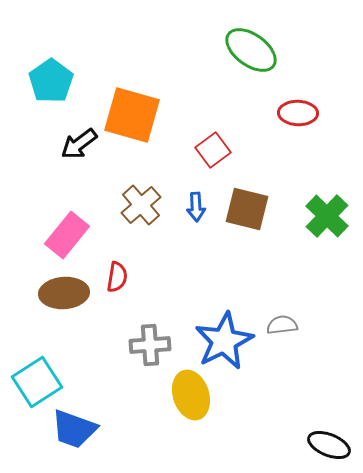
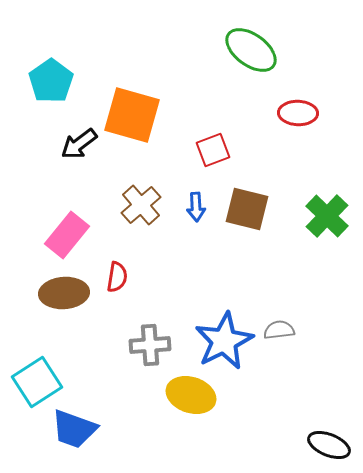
red square: rotated 16 degrees clockwise
gray semicircle: moved 3 px left, 5 px down
yellow ellipse: rotated 54 degrees counterclockwise
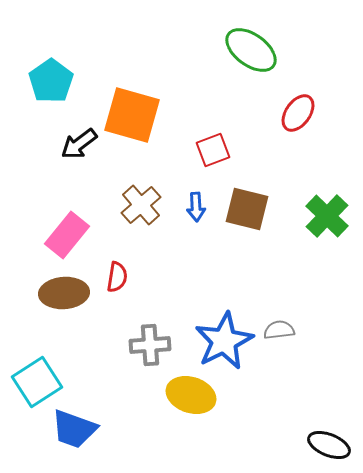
red ellipse: rotated 57 degrees counterclockwise
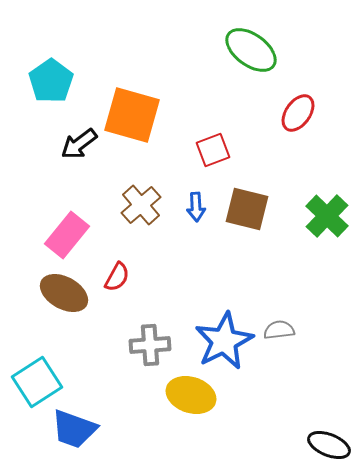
red semicircle: rotated 20 degrees clockwise
brown ellipse: rotated 33 degrees clockwise
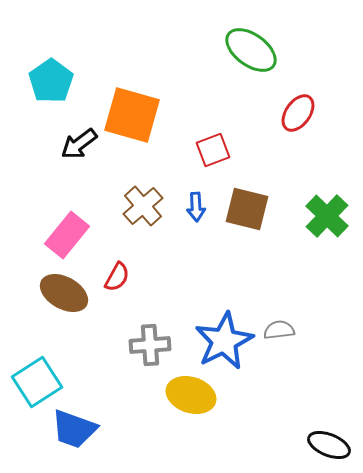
brown cross: moved 2 px right, 1 px down
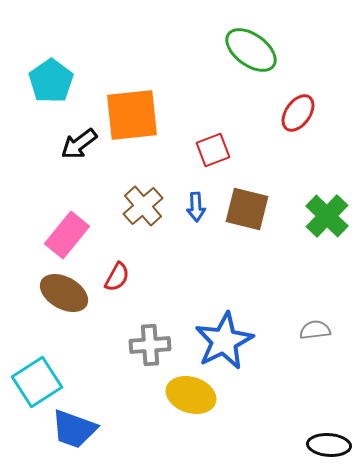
orange square: rotated 22 degrees counterclockwise
gray semicircle: moved 36 px right
black ellipse: rotated 18 degrees counterclockwise
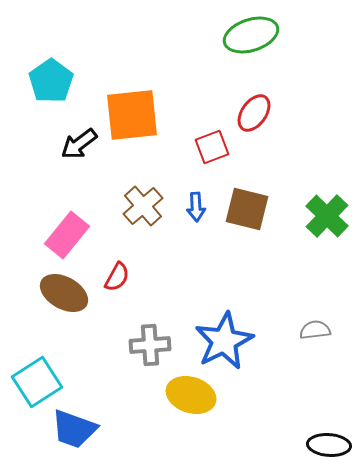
green ellipse: moved 15 px up; rotated 54 degrees counterclockwise
red ellipse: moved 44 px left
red square: moved 1 px left, 3 px up
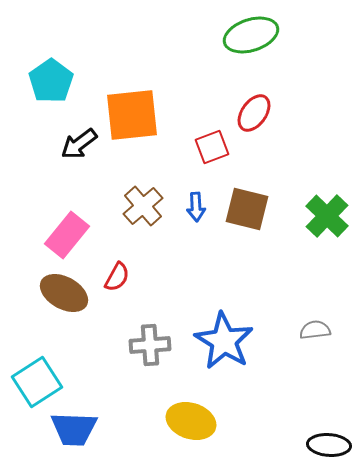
blue star: rotated 14 degrees counterclockwise
yellow ellipse: moved 26 px down
blue trapezoid: rotated 18 degrees counterclockwise
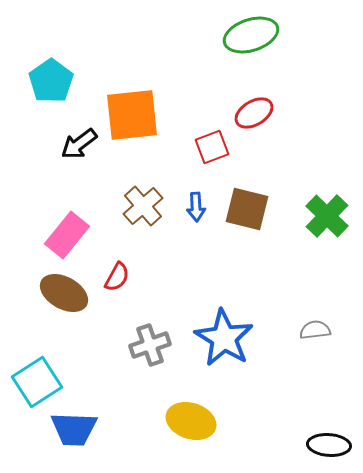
red ellipse: rotated 24 degrees clockwise
blue star: moved 3 px up
gray cross: rotated 15 degrees counterclockwise
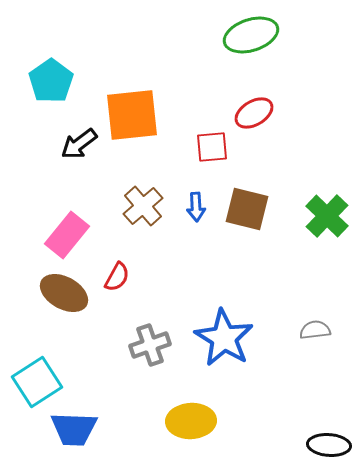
red square: rotated 16 degrees clockwise
yellow ellipse: rotated 21 degrees counterclockwise
